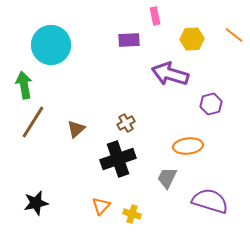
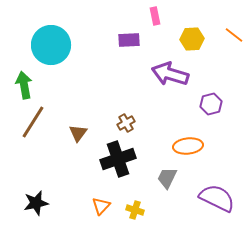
brown triangle: moved 2 px right, 4 px down; rotated 12 degrees counterclockwise
purple semicircle: moved 7 px right, 3 px up; rotated 9 degrees clockwise
yellow cross: moved 3 px right, 4 px up
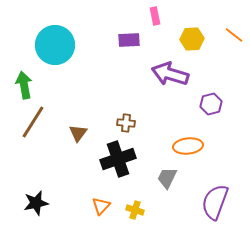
cyan circle: moved 4 px right
brown cross: rotated 36 degrees clockwise
purple semicircle: moved 2 px left, 4 px down; rotated 96 degrees counterclockwise
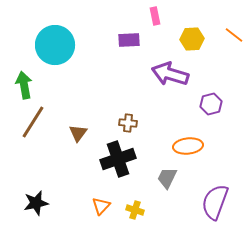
brown cross: moved 2 px right
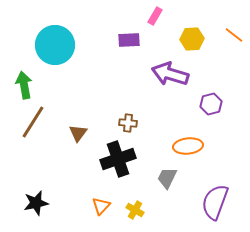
pink rectangle: rotated 42 degrees clockwise
yellow cross: rotated 12 degrees clockwise
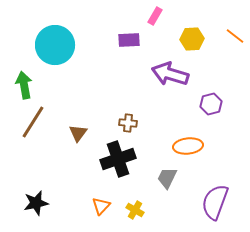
orange line: moved 1 px right, 1 px down
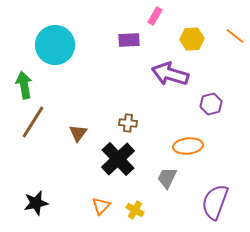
black cross: rotated 24 degrees counterclockwise
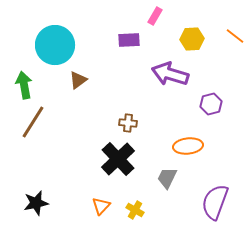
brown triangle: moved 53 px up; rotated 18 degrees clockwise
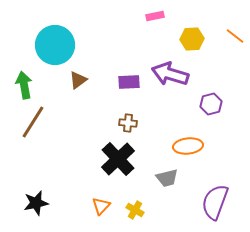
pink rectangle: rotated 48 degrees clockwise
purple rectangle: moved 42 px down
gray trapezoid: rotated 130 degrees counterclockwise
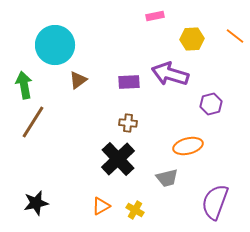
orange ellipse: rotated 8 degrees counterclockwise
orange triangle: rotated 18 degrees clockwise
